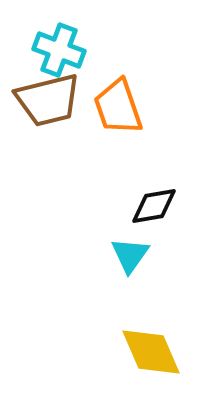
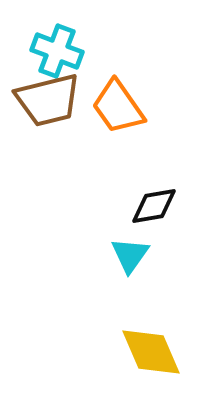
cyan cross: moved 2 px left, 1 px down
orange trapezoid: rotated 16 degrees counterclockwise
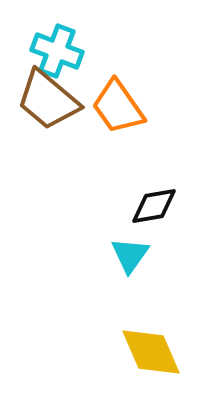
brown trapezoid: rotated 54 degrees clockwise
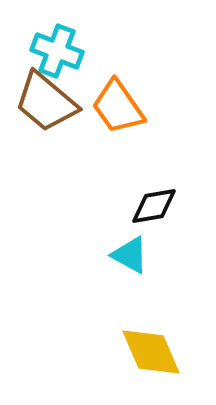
brown trapezoid: moved 2 px left, 2 px down
cyan triangle: rotated 36 degrees counterclockwise
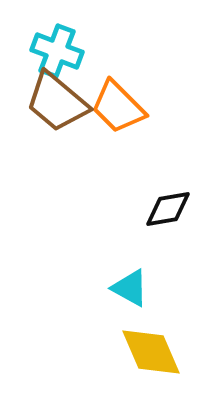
brown trapezoid: moved 11 px right
orange trapezoid: rotated 10 degrees counterclockwise
black diamond: moved 14 px right, 3 px down
cyan triangle: moved 33 px down
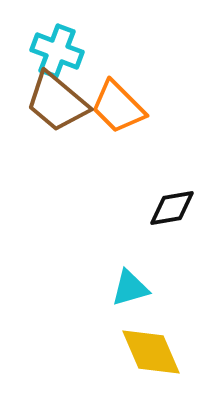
black diamond: moved 4 px right, 1 px up
cyan triangle: rotated 45 degrees counterclockwise
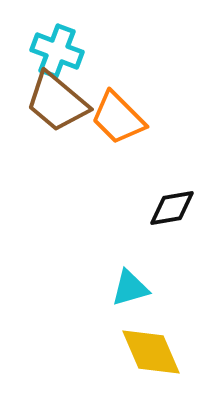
orange trapezoid: moved 11 px down
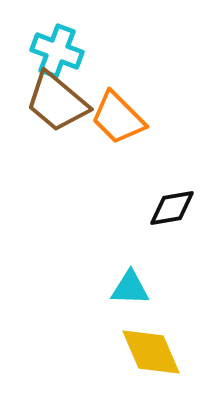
cyan triangle: rotated 18 degrees clockwise
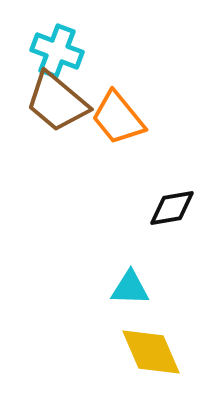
orange trapezoid: rotated 6 degrees clockwise
